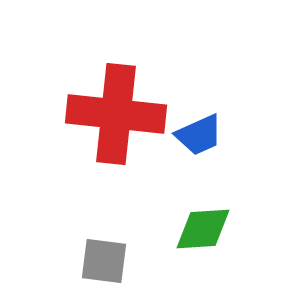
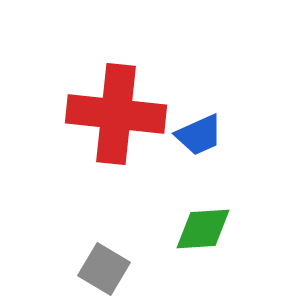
gray square: moved 8 px down; rotated 24 degrees clockwise
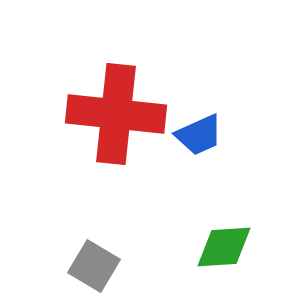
green diamond: moved 21 px right, 18 px down
gray square: moved 10 px left, 3 px up
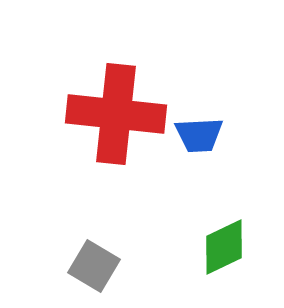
blue trapezoid: rotated 21 degrees clockwise
green diamond: rotated 22 degrees counterclockwise
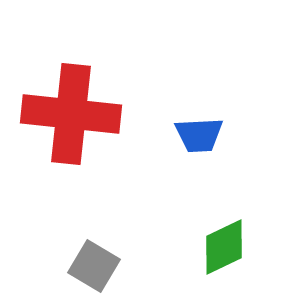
red cross: moved 45 px left
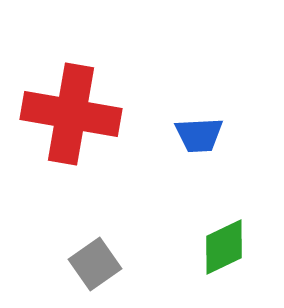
red cross: rotated 4 degrees clockwise
gray square: moved 1 px right, 2 px up; rotated 24 degrees clockwise
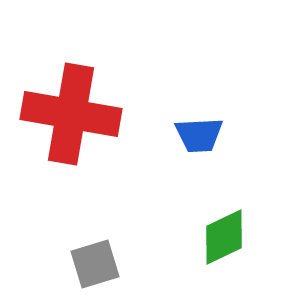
green diamond: moved 10 px up
gray square: rotated 18 degrees clockwise
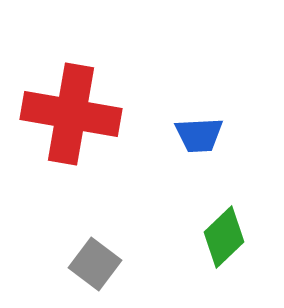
green diamond: rotated 18 degrees counterclockwise
gray square: rotated 36 degrees counterclockwise
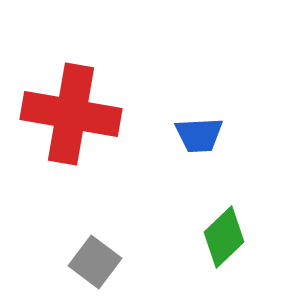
gray square: moved 2 px up
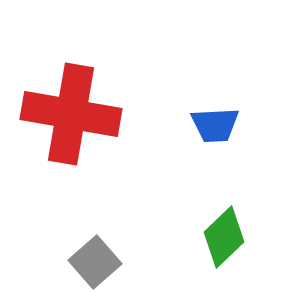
blue trapezoid: moved 16 px right, 10 px up
gray square: rotated 12 degrees clockwise
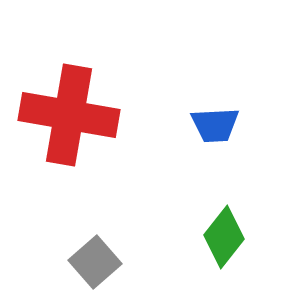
red cross: moved 2 px left, 1 px down
green diamond: rotated 8 degrees counterclockwise
